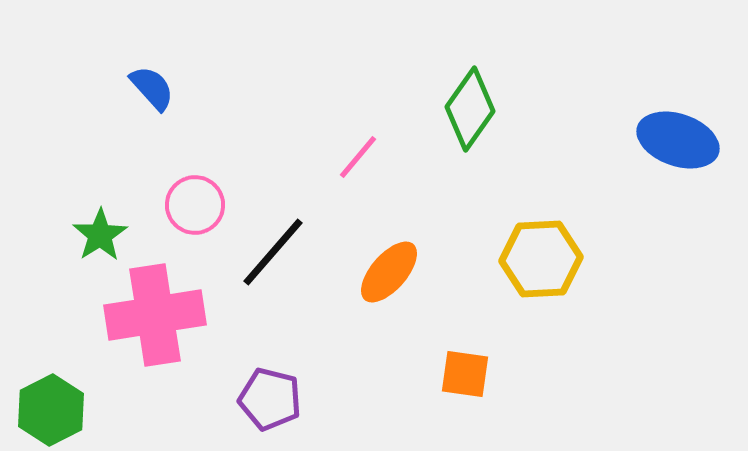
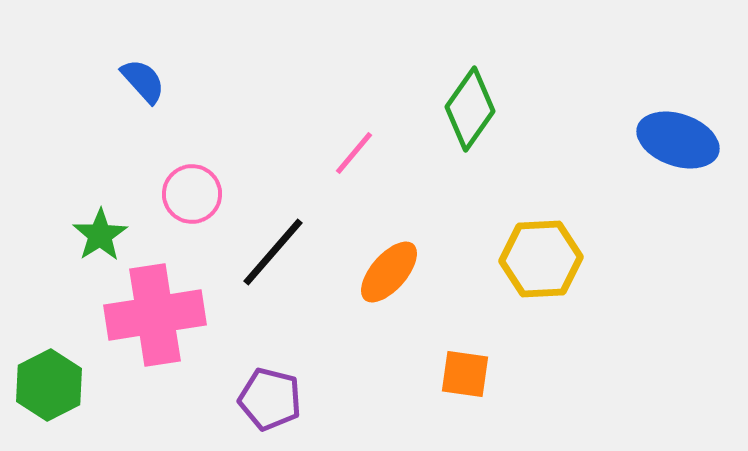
blue semicircle: moved 9 px left, 7 px up
pink line: moved 4 px left, 4 px up
pink circle: moved 3 px left, 11 px up
green hexagon: moved 2 px left, 25 px up
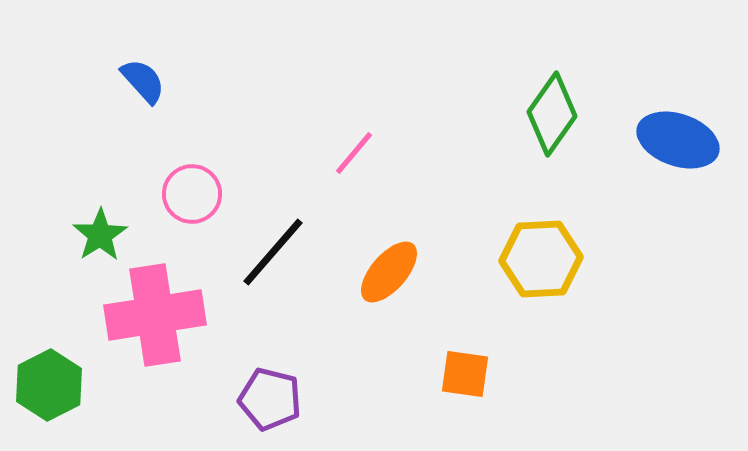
green diamond: moved 82 px right, 5 px down
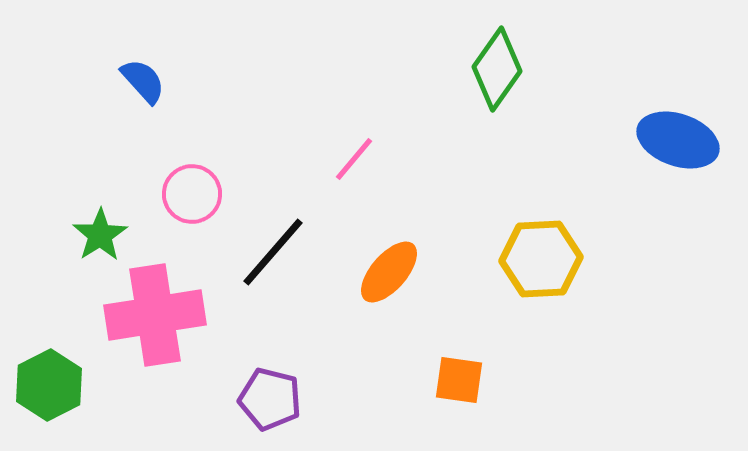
green diamond: moved 55 px left, 45 px up
pink line: moved 6 px down
orange square: moved 6 px left, 6 px down
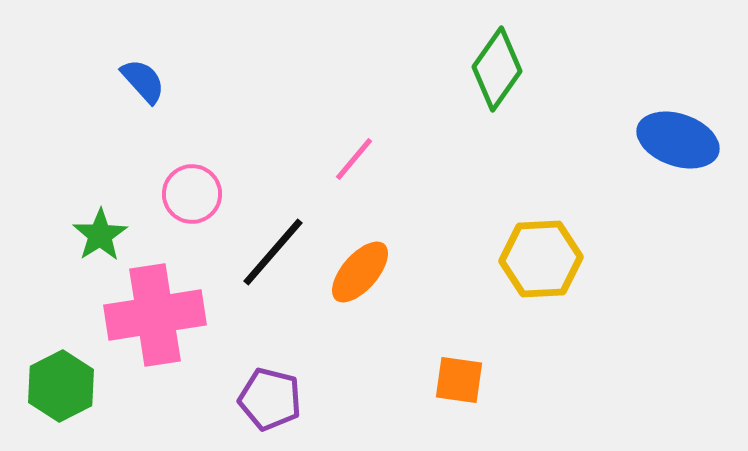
orange ellipse: moved 29 px left
green hexagon: moved 12 px right, 1 px down
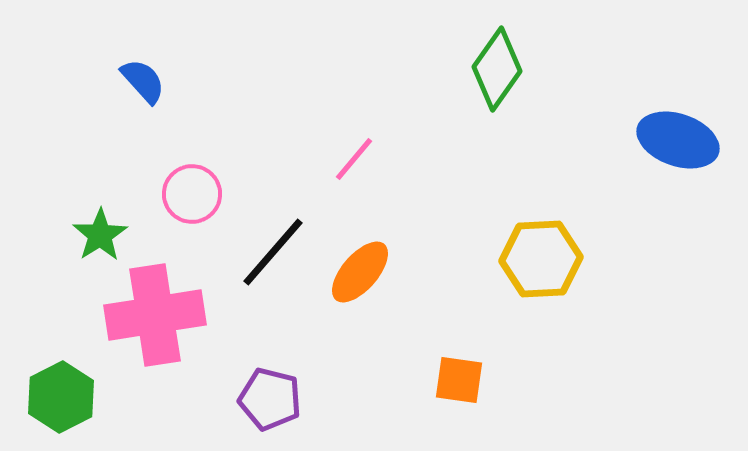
green hexagon: moved 11 px down
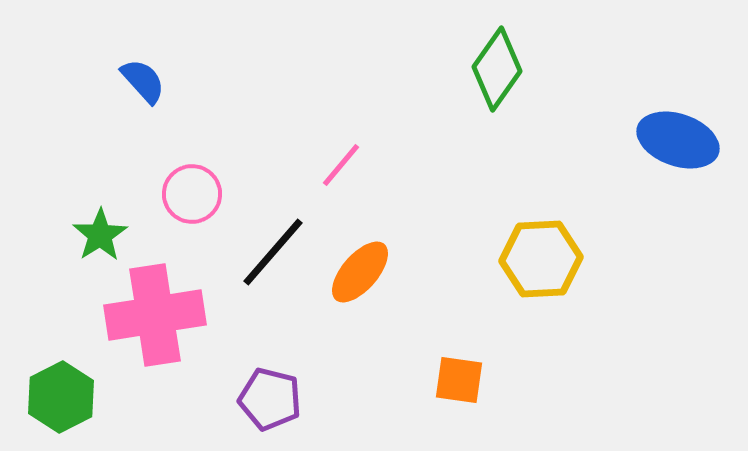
pink line: moved 13 px left, 6 px down
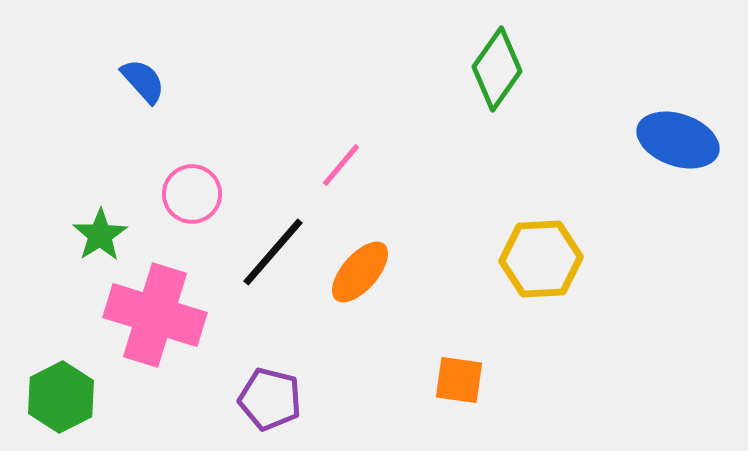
pink cross: rotated 26 degrees clockwise
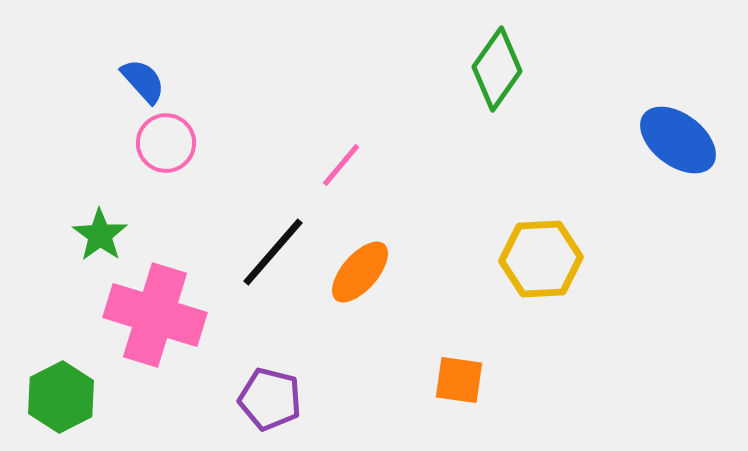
blue ellipse: rotated 18 degrees clockwise
pink circle: moved 26 px left, 51 px up
green star: rotated 4 degrees counterclockwise
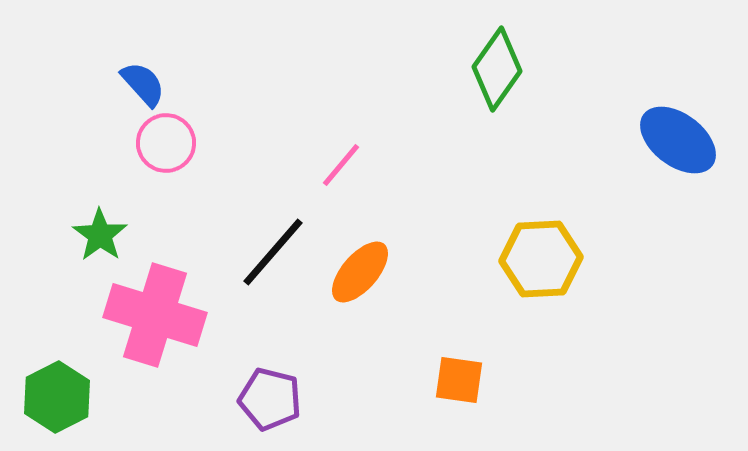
blue semicircle: moved 3 px down
green hexagon: moved 4 px left
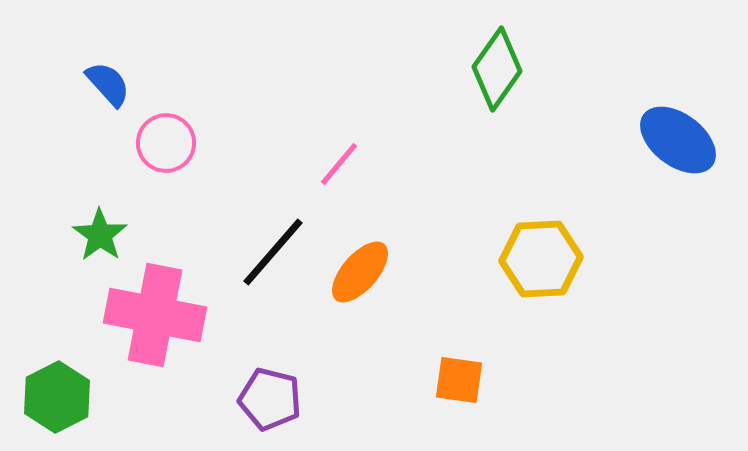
blue semicircle: moved 35 px left
pink line: moved 2 px left, 1 px up
pink cross: rotated 6 degrees counterclockwise
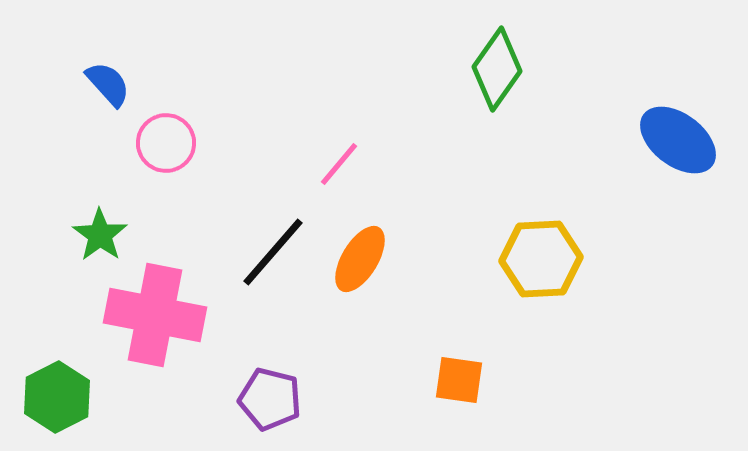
orange ellipse: moved 13 px up; rotated 10 degrees counterclockwise
